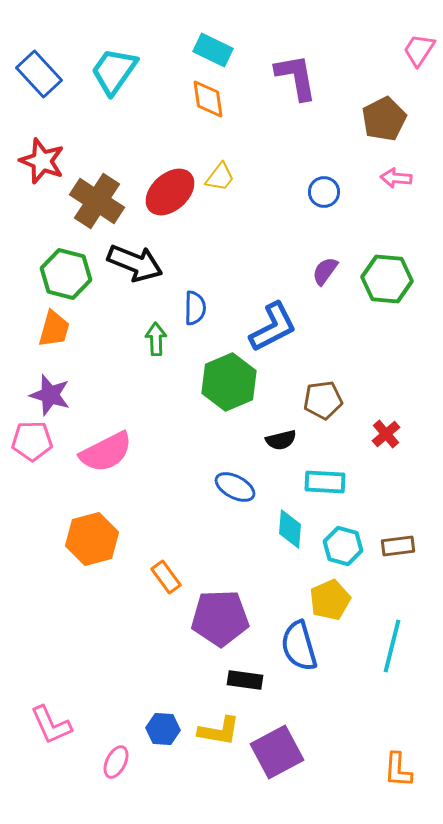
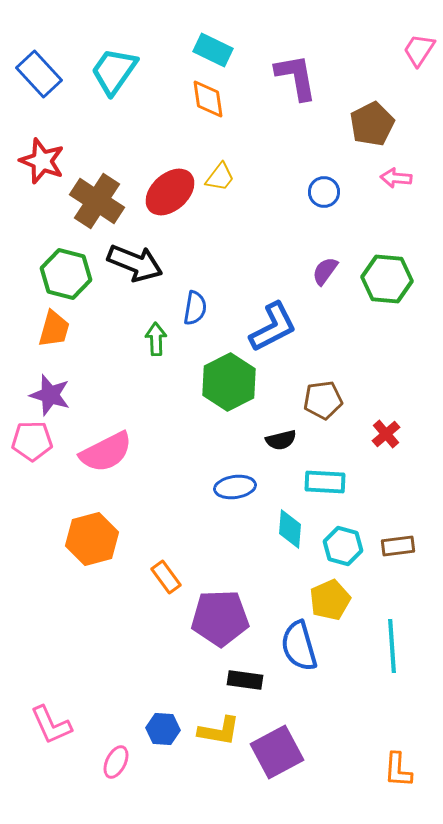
brown pentagon at (384, 119): moved 12 px left, 5 px down
blue semicircle at (195, 308): rotated 8 degrees clockwise
green hexagon at (229, 382): rotated 4 degrees counterclockwise
blue ellipse at (235, 487): rotated 36 degrees counterclockwise
cyan line at (392, 646): rotated 18 degrees counterclockwise
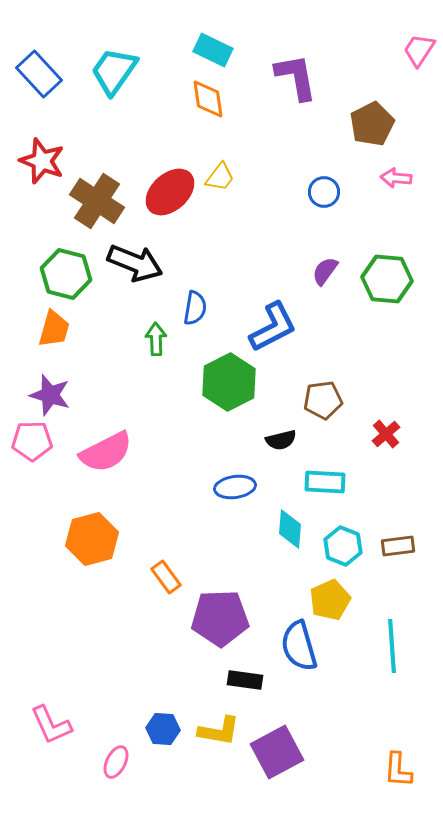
cyan hexagon at (343, 546): rotated 6 degrees clockwise
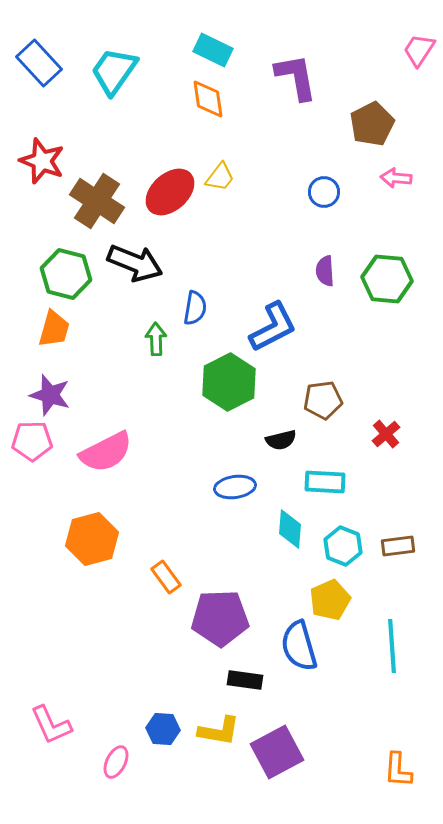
blue rectangle at (39, 74): moved 11 px up
purple semicircle at (325, 271): rotated 40 degrees counterclockwise
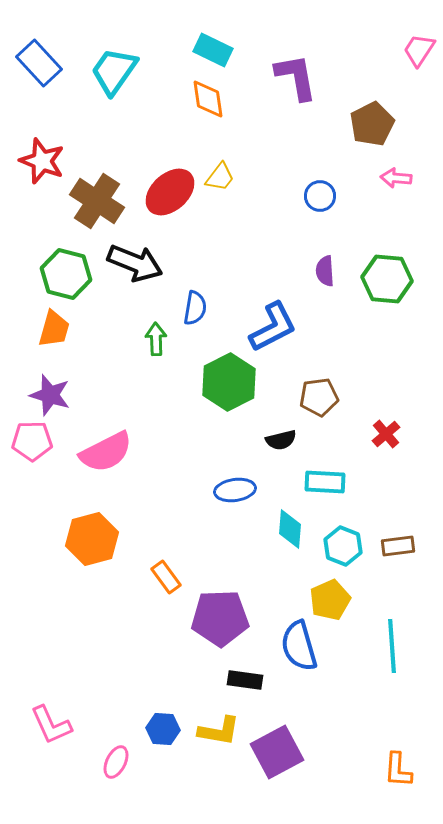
blue circle at (324, 192): moved 4 px left, 4 px down
brown pentagon at (323, 400): moved 4 px left, 3 px up
blue ellipse at (235, 487): moved 3 px down
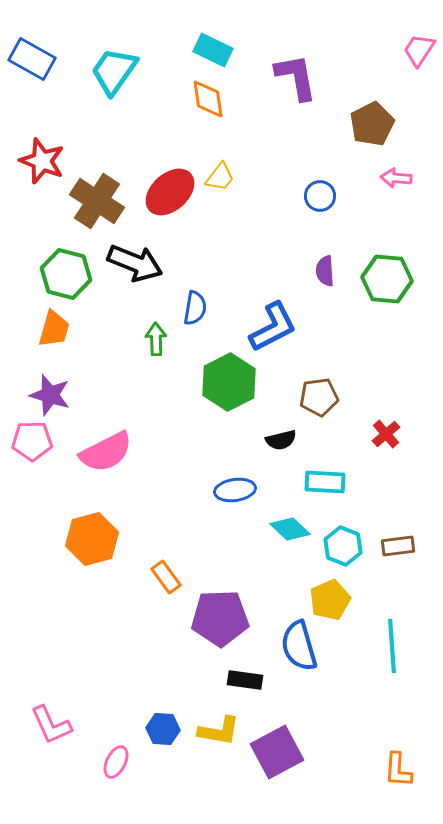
blue rectangle at (39, 63): moved 7 px left, 4 px up; rotated 18 degrees counterclockwise
cyan diamond at (290, 529): rotated 51 degrees counterclockwise
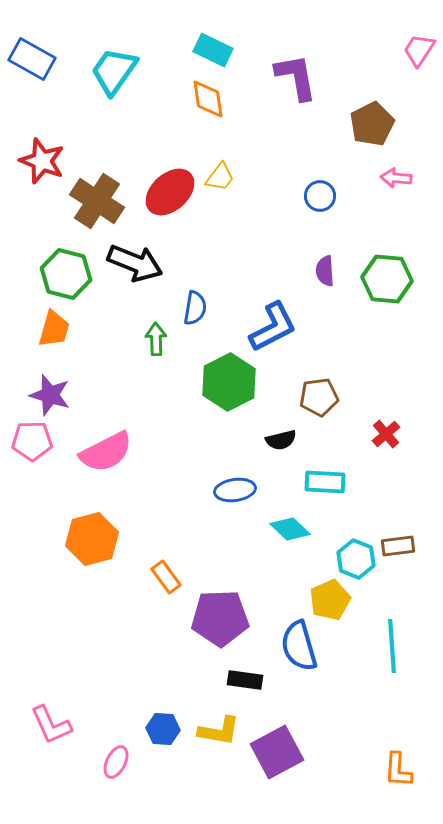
cyan hexagon at (343, 546): moved 13 px right, 13 px down
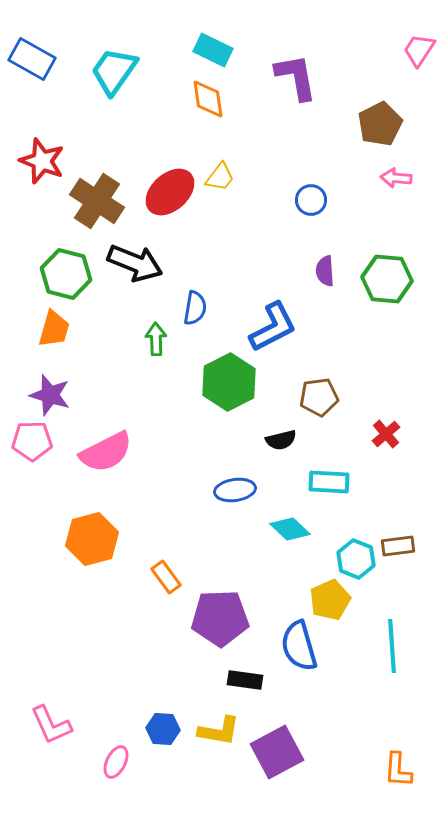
brown pentagon at (372, 124): moved 8 px right
blue circle at (320, 196): moved 9 px left, 4 px down
cyan rectangle at (325, 482): moved 4 px right
